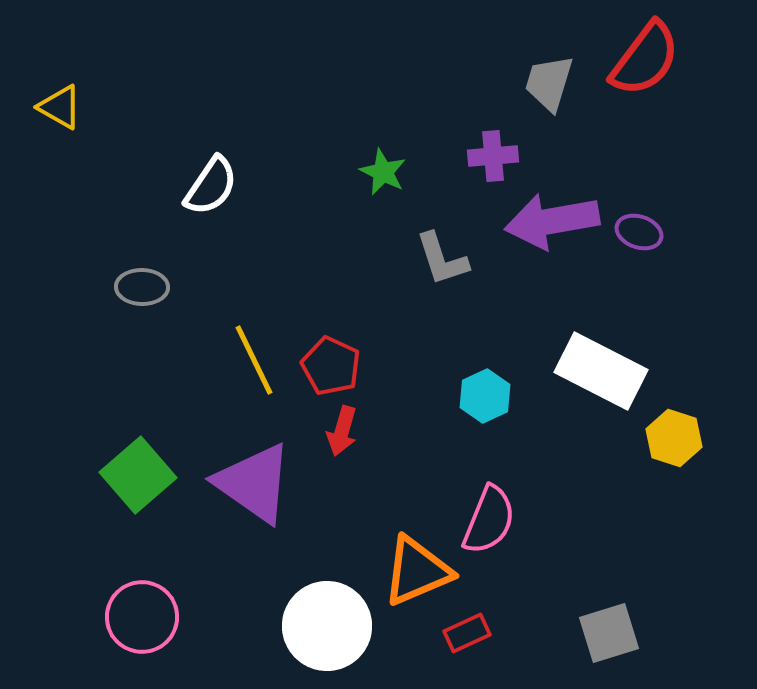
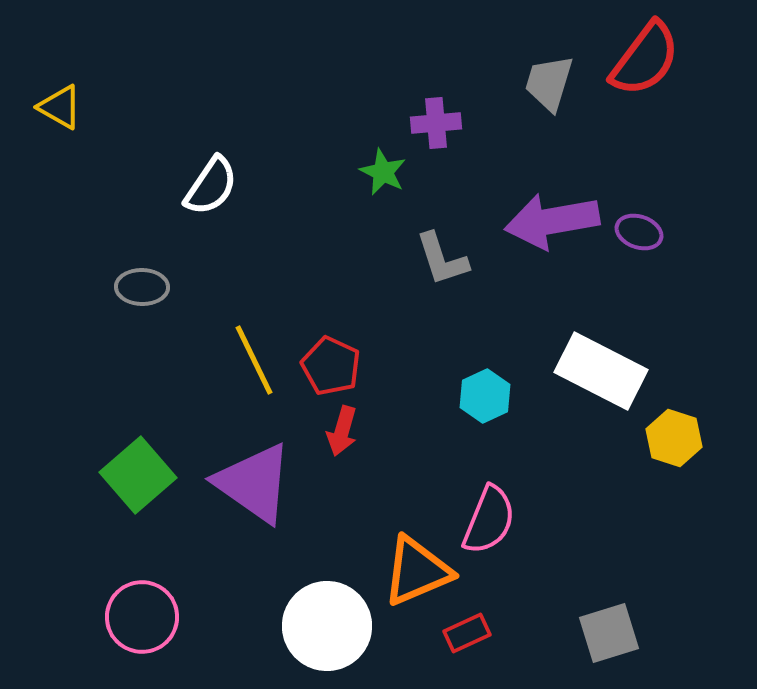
purple cross: moved 57 px left, 33 px up
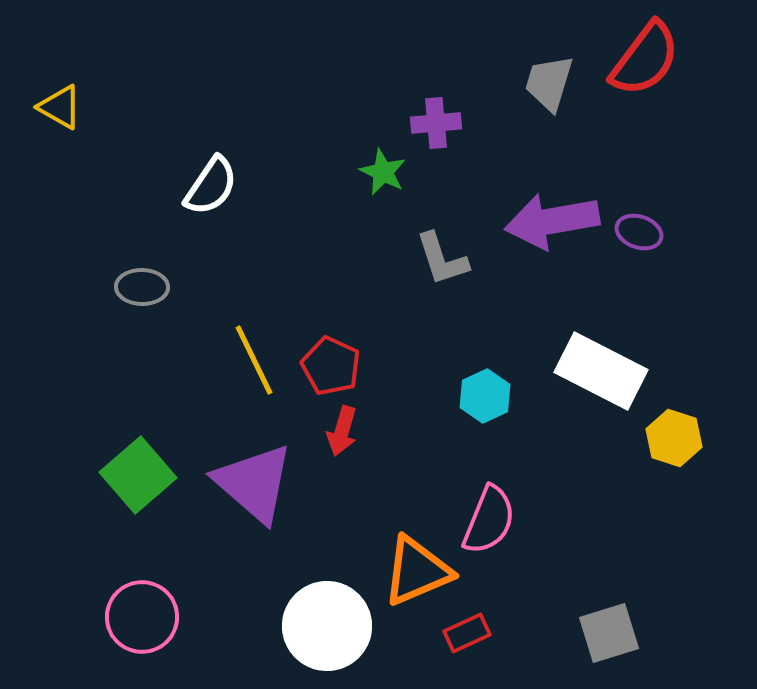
purple triangle: rotated 6 degrees clockwise
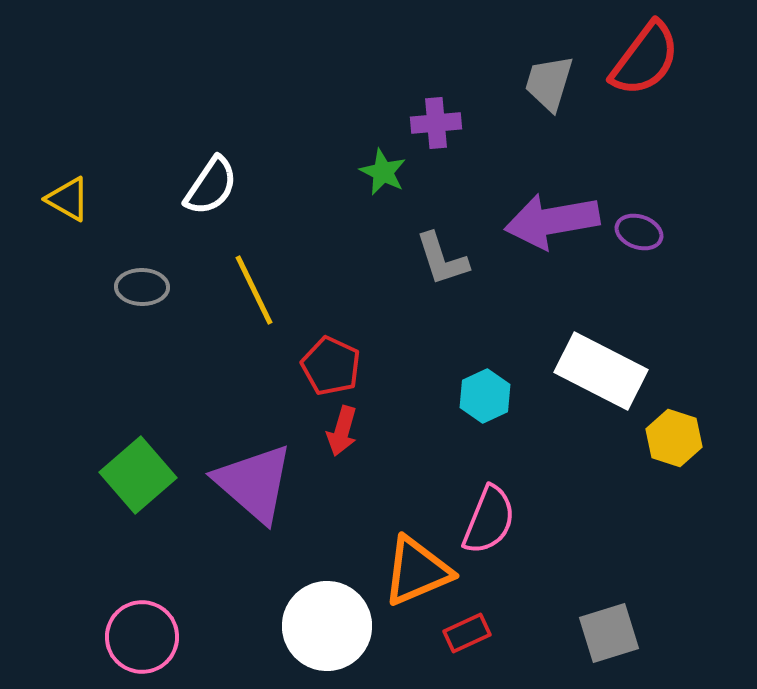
yellow triangle: moved 8 px right, 92 px down
yellow line: moved 70 px up
pink circle: moved 20 px down
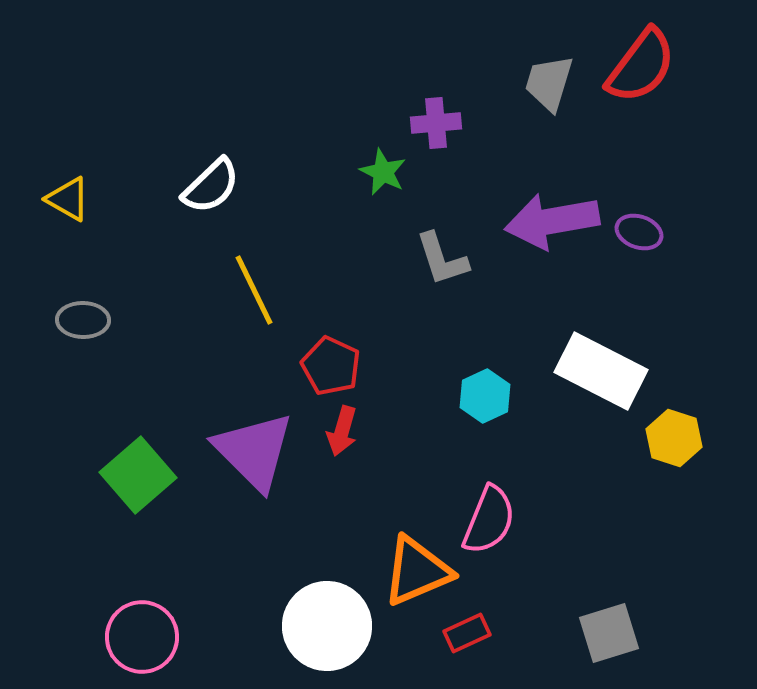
red semicircle: moved 4 px left, 7 px down
white semicircle: rotated 12 degrees clockwise
gray ellipse: moved 59 px left, 33 px down
purple triangle: moved 32 px up; rotated 4 degrees clockwise
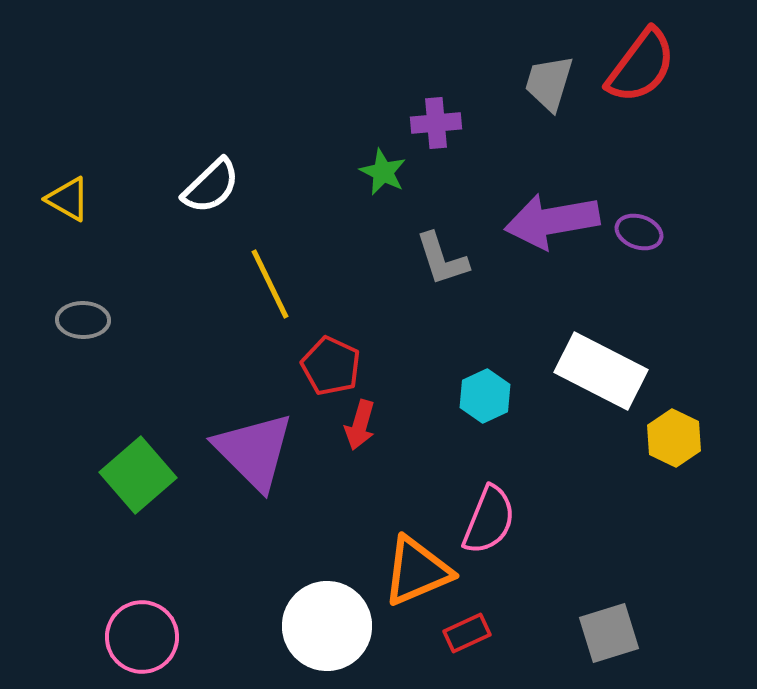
yellow line: moved 16 px right, 6 px up
red arrow: moved 18 px right, 6 px up
yellow hexagon: rotated 8 degrees clockwise
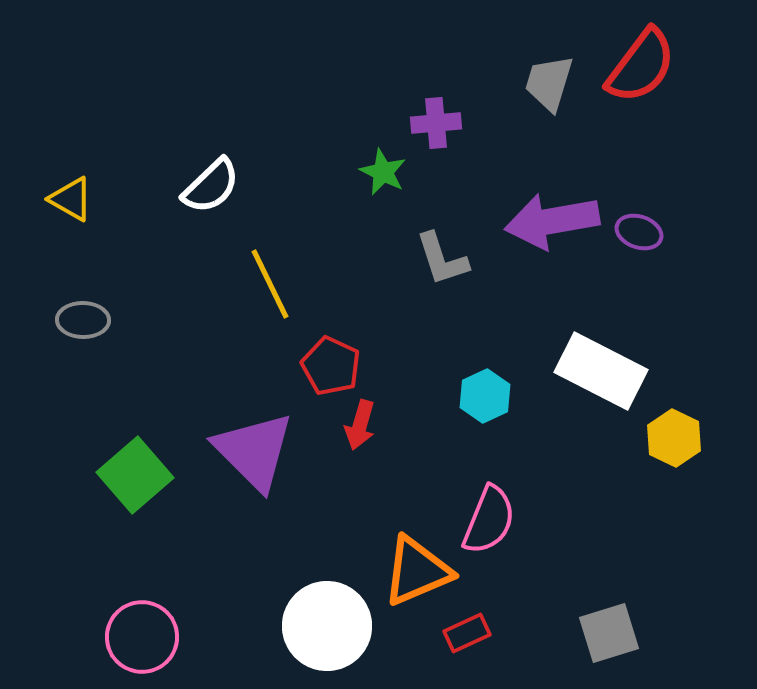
yellow triangle: moved 3 px right
green square: moved 3 px left
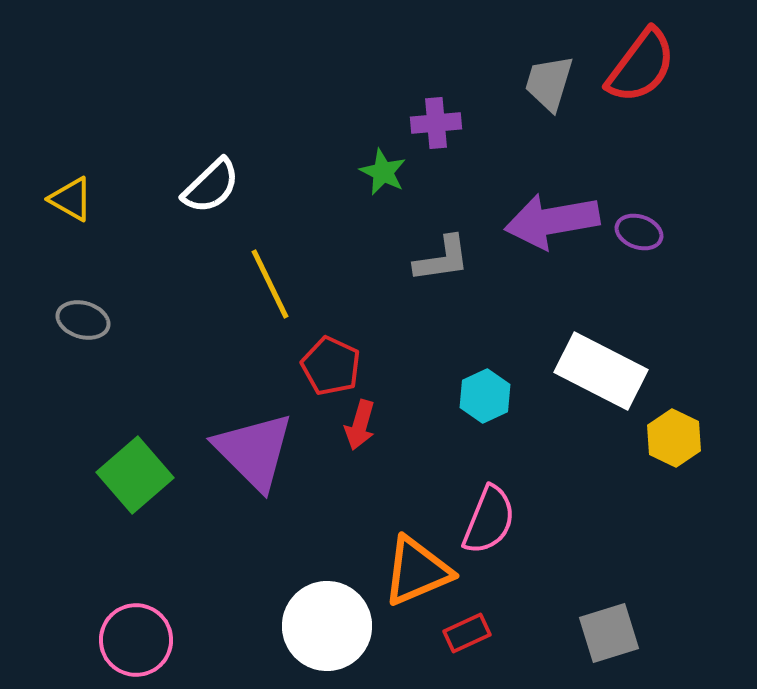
gray L-shape: rotated 80 degrees counterclockwise
gray ellipse: rotated 15 degrees clockwise
pink circle: moved 6 px left, 3 px down
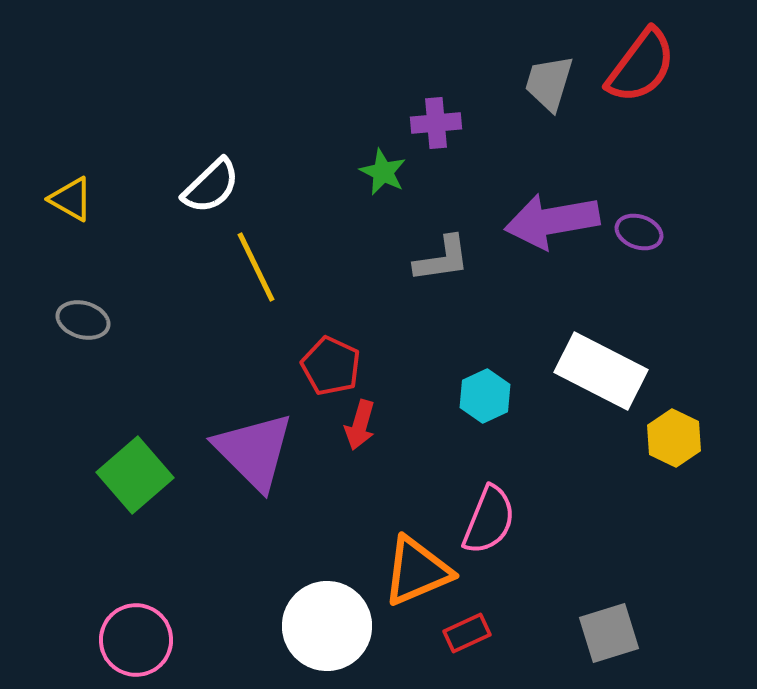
yellow line: moved 14 px left, 17 px up
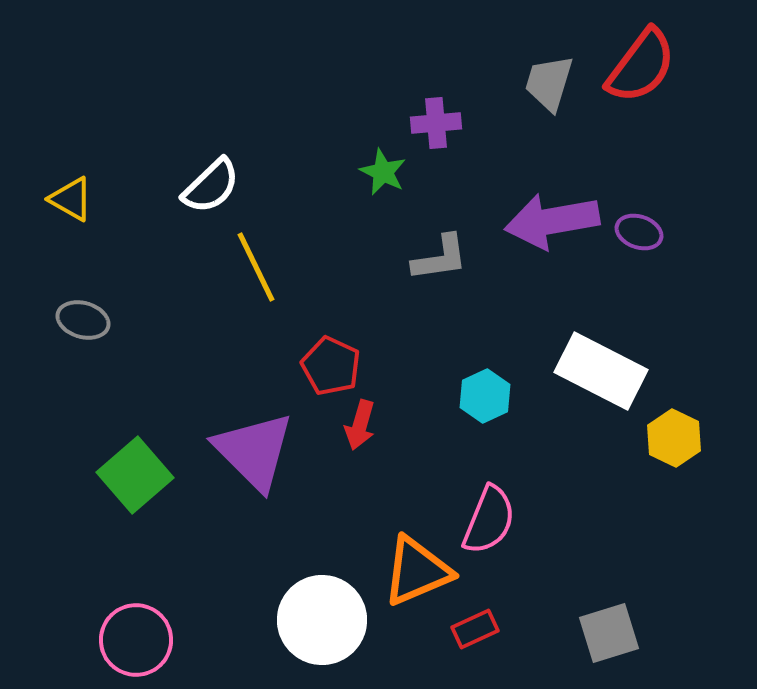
gray L-shape: moved 2 px left, 1 px up
white circle: moved 5 px left, 6 px up
red rectangle: moved 8 px right, 4 px up
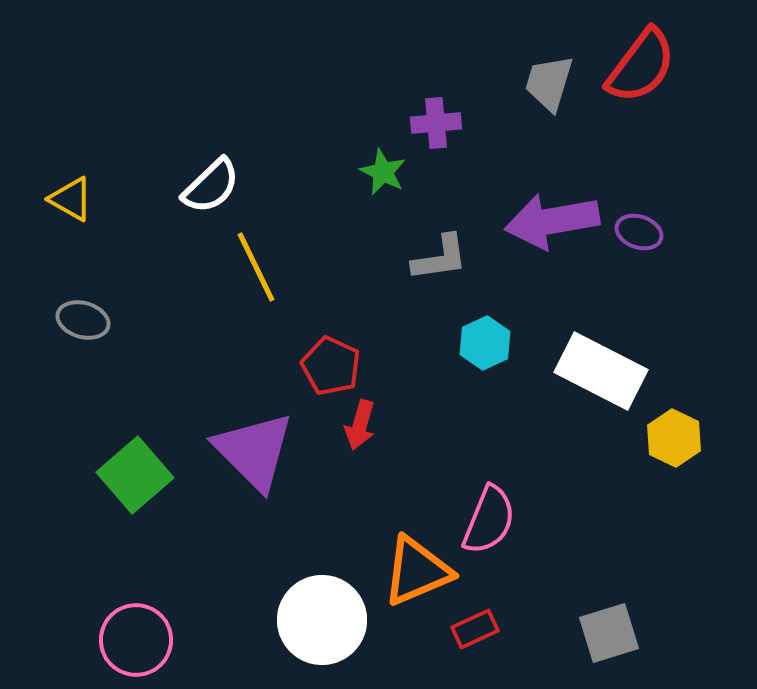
cyan hexagon: moved 53 px up
